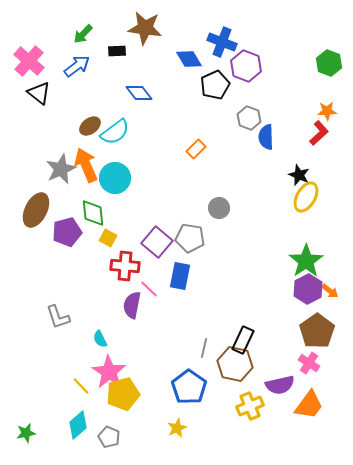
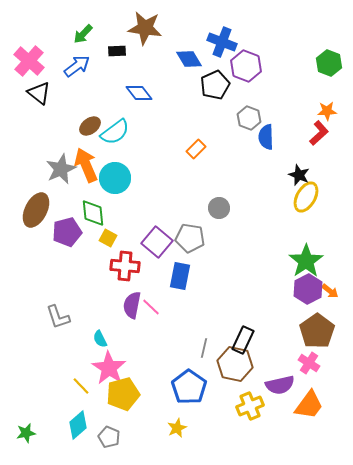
pink line at (149, 289): moved 2 px right, 18 px down
pink star at (109, 372): moved 4 px up
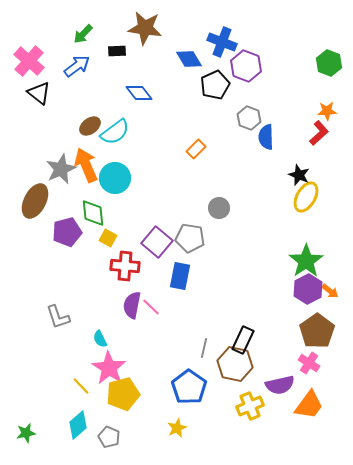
brown ellipse at (36, 210): moved 1 px left, 9 px up
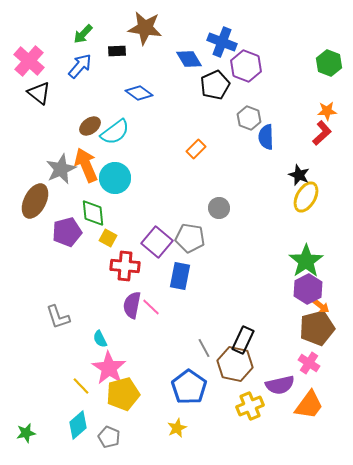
blue arrow at (77, 66): moved 3 px right; rotated 12 degrees counterclockwise
blue diamond at (139, 93): rotated 16 degrees counterclockwise
red L-shape at (319, 133): moved 3 px right
orange arrow at (330, 291): moved 9 px left, 15 px down
brown pentagon at (317, 331): moved 3 px up; rotated 20 degrees clockwise
gray line at (204, 348): rotated 42 degrees counterclockwise
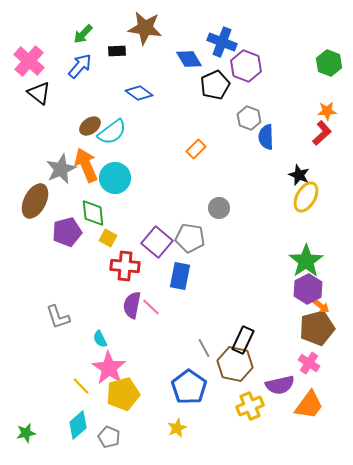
cyan semicircle at (115, 132): moved 3 px left
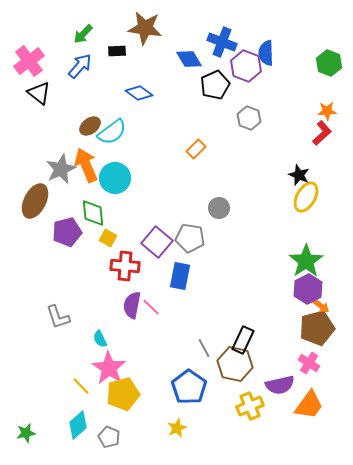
pink cross at (29, 61): rotated 12 degrees clockwise
blue semicircle at (266, 137): moved 84 px up
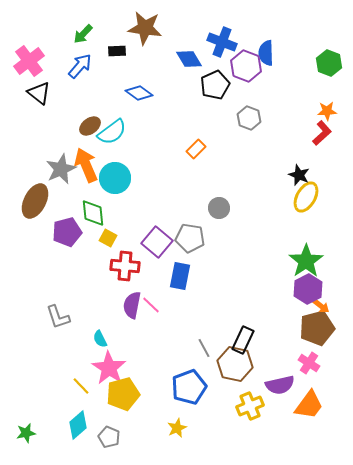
pink line at (151, 307): moved 2 px up
blue pentagon at (189, 387): rotated 16 degrees clockwise
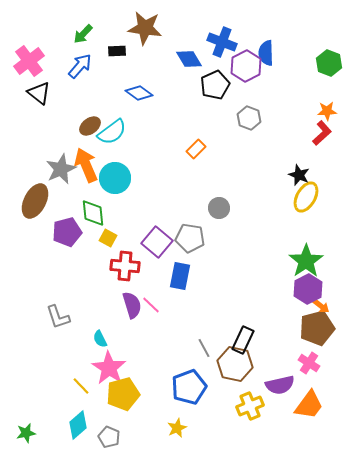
purple hexagon at (246, 66): rotated 12 degrees clockwise
purple semicircle at (132, 305): rotated 152 degrees clockwise
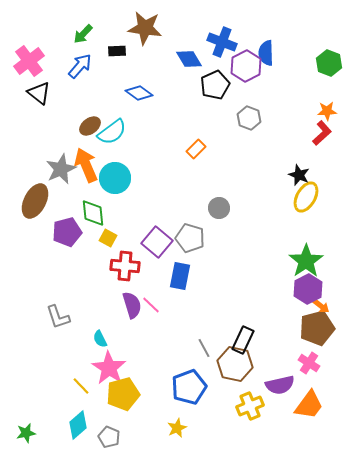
gray pentagon at (190, 238): rotated 8 degrees clockwise
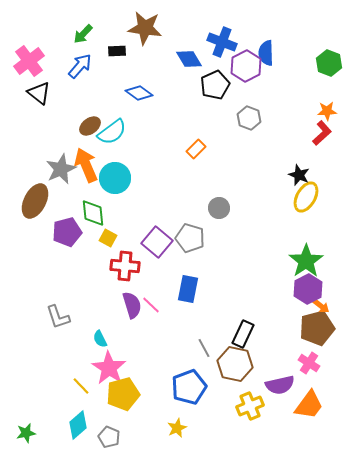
blue rectangle at (180, 276): moved 8 px right, 13 px down
black rectangle at (243, 340): moved 6 px up
